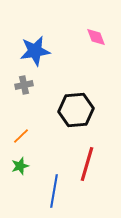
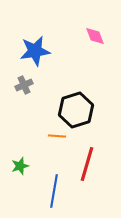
pink diamond: moved 1 px left, 1 px up
gray cross: rotated 12 degrees counterclockwise
black hexagon: rotated 12 degrees counterclockwise
orange line: moved 36 px right; rotated 48 degrees clockwise
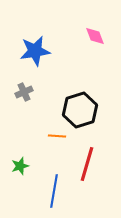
gray cross: moved 7 px down
black hexagon: moved 4 px right
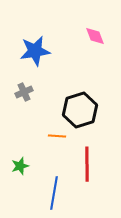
red line: rotated 16 degrees counterclockwise
blue line: moved 2 px down
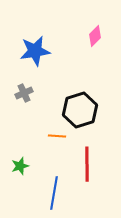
pink diamond: rotated 65 degrees clockwise
gray cross: moved 1 px down
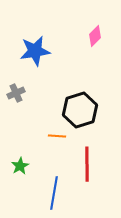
gray cross: moved 8 px left
green star: rotated 12 degrees counterclockwise
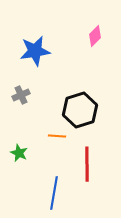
gray cross: moved 5 px right, 2 px down
green star: moved 1 px left, 13 px up; rotated 18 degrees counterclockwise
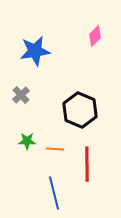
gray cross: rotated 18 degrees counterclockwise
black hexagon: rotated 20 degrees counterclockwise
orange line: moved 2 px left, 13 px down
green star: moved 8 px right, 12 px up; rotated 24 degrees counterclockwise
blue line: rotated 24 degrees counterclockwise
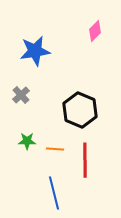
pink diamond: moved 5 px up
red line: moved 2 px left, 4 px up
